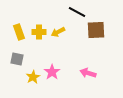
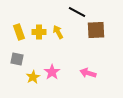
yellow arrow: rotated 88 degrees clockwise
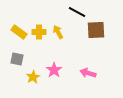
yellow rectangle: rotated 35 degrees counterclockwise
pink star: moved 2 px right, 2 px up
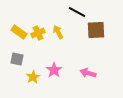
yellow cross: moved 1 px left, 1 px down; rotated 24 degrees counterclockwise
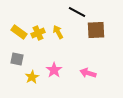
yellow star: moved 1 px left
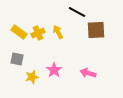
yellow star: rotated 16 degrees clockwise
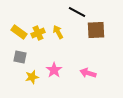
gray square: moved 3 px right, 2 px up
